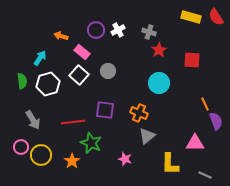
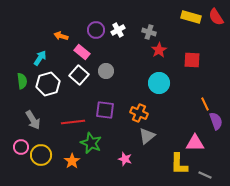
gray circle: moved 2 px left
yellow L-shape: moved 9 px right
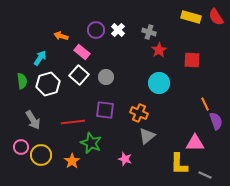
white cross: rotated 16 degrees counterclockwise
gray circle: moved 6 px down
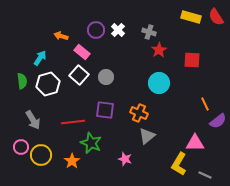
purple semicircle: moved 2 px right; rotated 72 degrees clockwise
yellow L-shape: rotated 30 degrees clockwise
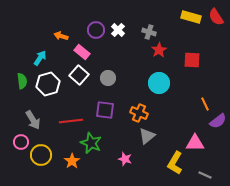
gray circle: moved 2 px right, 1 px down
red line: moved 2 px left, 1 px up
pink circle: moved 5 px up
yellow L-shape: moved 4 px left, 1 px up
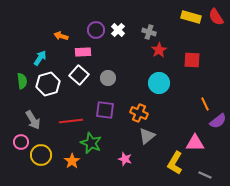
pink rectangle: moved 1 px right; rotated 42 degrees counterclockwise
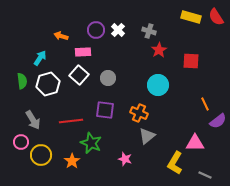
gray cross: moved 1 px up
red square: moved 1 px left, 1 px down
cyan circle: moved 1 px left, 2 px down
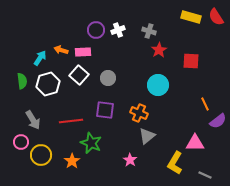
white cross: rotated 24 degrees clockwise
orange arrow: moved 14 px down
pink star: moved 5 px right, 1 px down; rotated 16 degrees clockwise
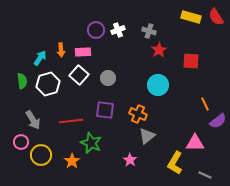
orange arrow: rotated 112 degrees counterclockwise
orange cross: moved 1 px left, 1 px down
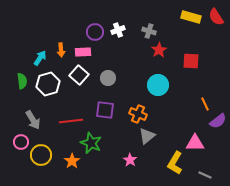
purple circle: moved 1 px left, 2 px down
